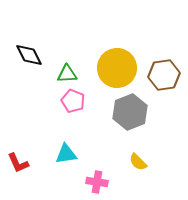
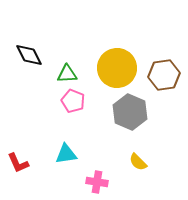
gray hexagon: rotated 16 degrees counterclockwise
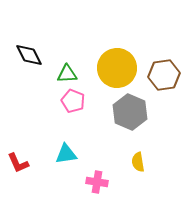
yellow semicircle: rotated 36 degrees clockwise
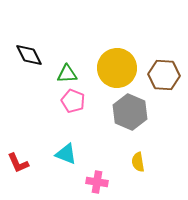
brown hexagon: rotated 12 degrees clockwise
cyan triangle: rotated 30 degrees clockwise
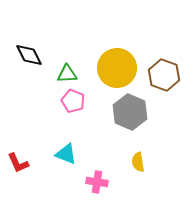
brown hexagon: rotated 16 degrees clockwise
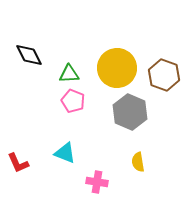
green triangle: moved 2 px right
cyan triangle: moved 1 px left, 1 px up
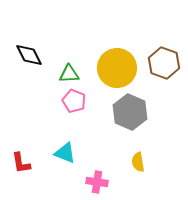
brown hexagon: moved 12 px up
pink pentagon: moved 1 px right
red L-shape: moved 3 px right; rotated 15 degrees clockwise
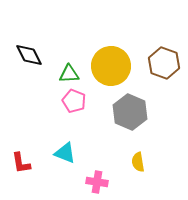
yellow circle: moved 6 px left, 2 px up
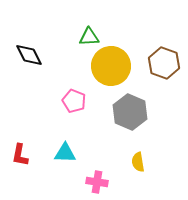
green triangle: moved 20 px right, 37 px up
cyan triangle: rotated 20 degrees counterclockwise
red L-shape: moved 1 px left, 8 px up; rotated 20 degrees clockwise
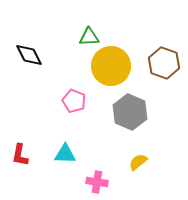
cyan triangle: moved 1 px down
yellow semicircle: rotated 60 degrees clockwise
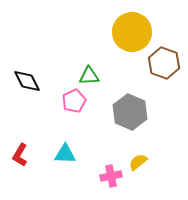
green triangle: moved 39 px down
black diamond: moved 2 px left, 26 px down
yellow circle: moved 21 px right, 34 px up
pink pentagon: rotated 25 degrees clockwise
red L-shape: rotated 20 degrees clockwise
pink cross: moved 14 px right, 6 px up; rotated 20 degrees counterclockwise
